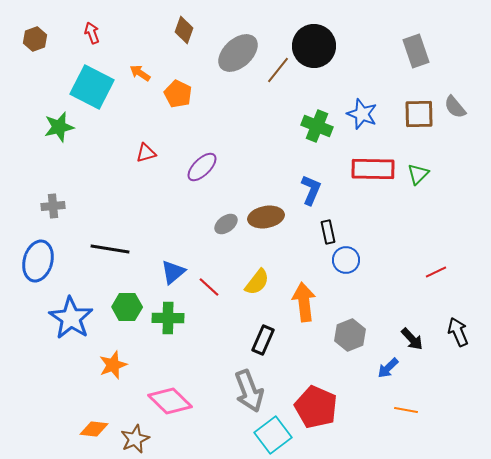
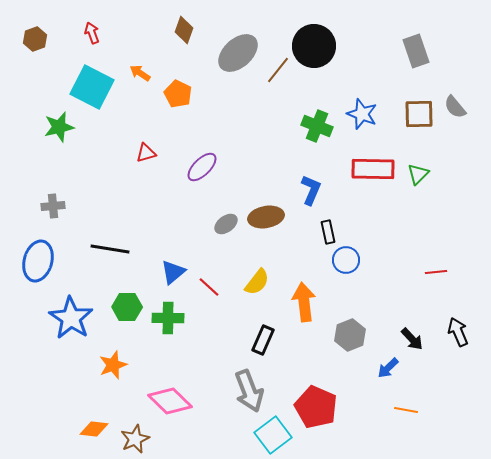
red line at (436, 272): rotated 20 degrees clockwise
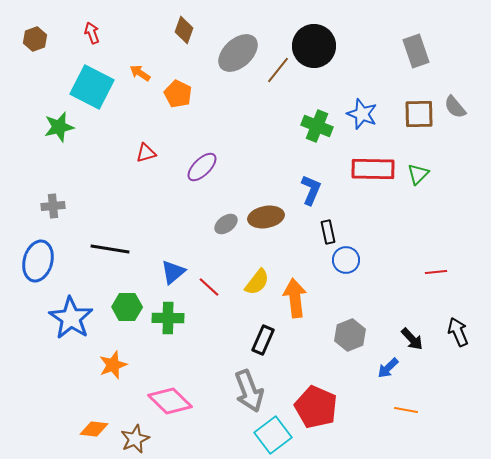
orange arrow at (304, 302): moved 9 px left, 4 px up
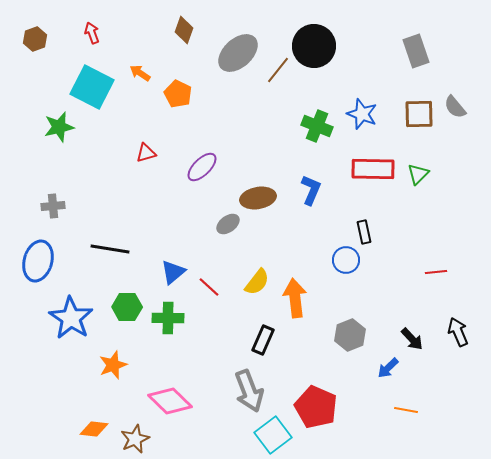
brown ellipse at (266, 217): moved 8 px left, 19 px up
gray ellipse at (226, 224): moved 2 px right
black rectangle at (328, 232): moved 36 px right
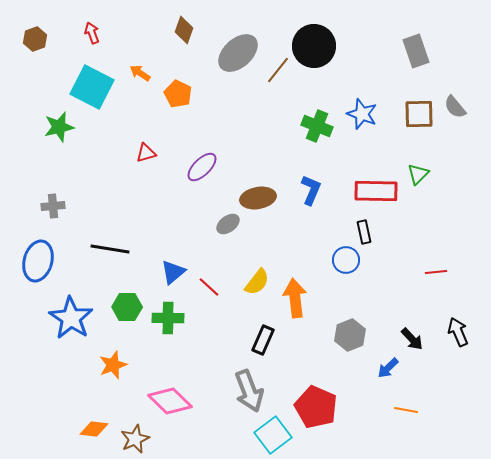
red rectangle at (373, 169): moved 3 px right, 22 px down
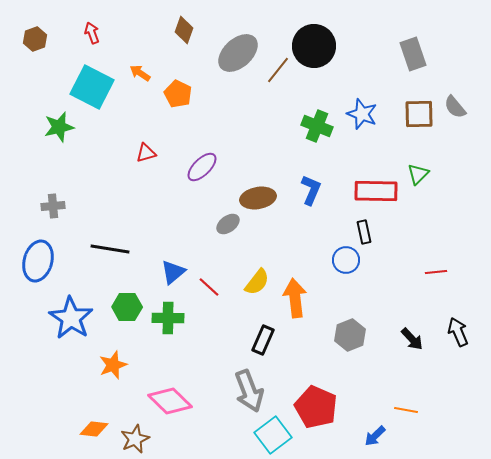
gray rectangle at (416, 51): moved 3 px left, 3 px down
blue arrow at (388, 368): moved 13 px left, 68 px down
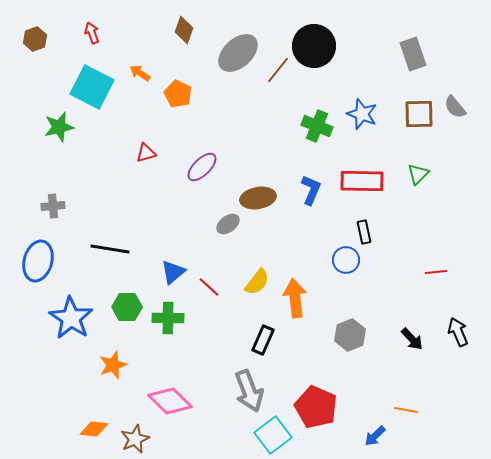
red rectangle at (376, 191): moved 14 px left, 10 px up
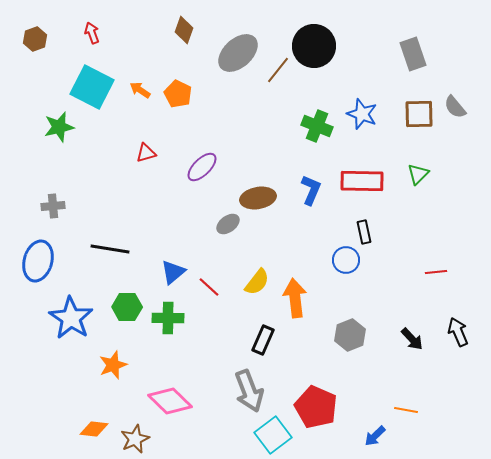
orange arrow at (140, 73): moved 17 px down
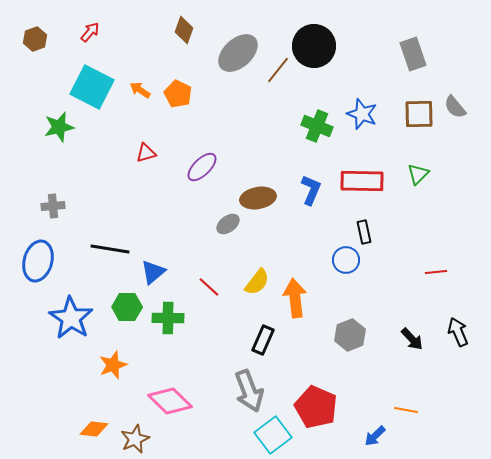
red arrow at (92, 33): moved 2 px left, 1 px up; rotated 60 degrees clockwise
blue triangle at (173, 272): moved 20 px left
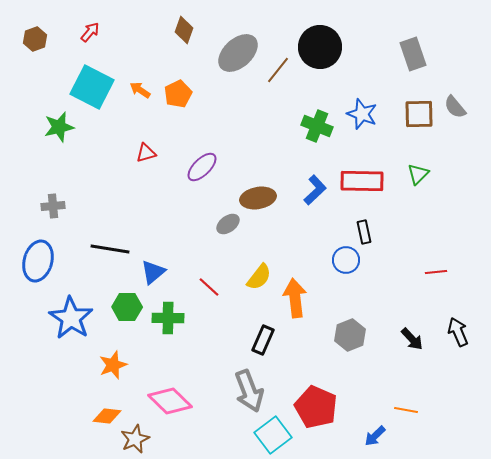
black circle at (314, 46): moved 6 px right, 1 px down
orange pentagon at (178, 94): rotated 20 degrees clockwise
blue L-shape at (311, 190): moved 4 px right; rotated 24 degrees clockwise
yellow semicircle at (257, 282): moved 2 px right, 5 px up
orange diamond at (94, 429): moved 13 px right, 13 px up
